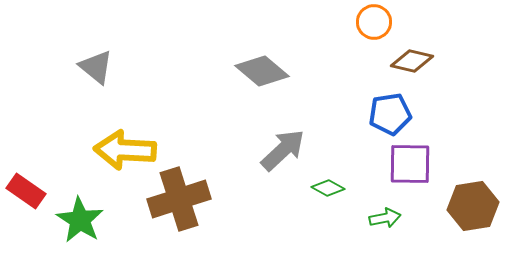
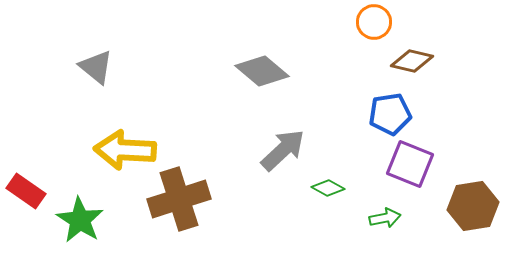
purple square: rotated 21 degrees clockwise
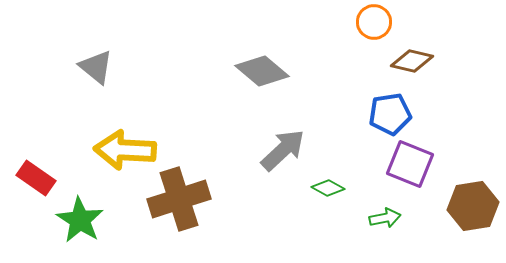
red rectangle: moved 10 px right, 13 px up
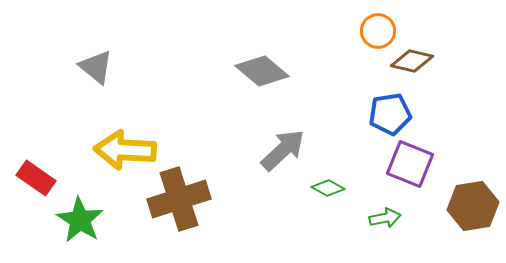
orange circle: moved 4 px right, 9 px down
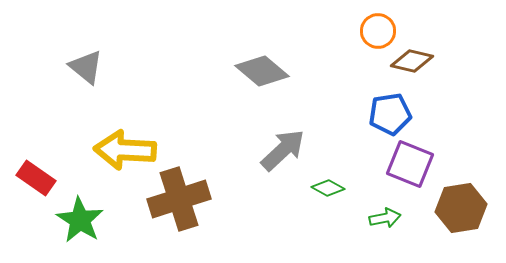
gray triangle: moved 10 px left
brown hexagon: moved 12 px left, 2 px down
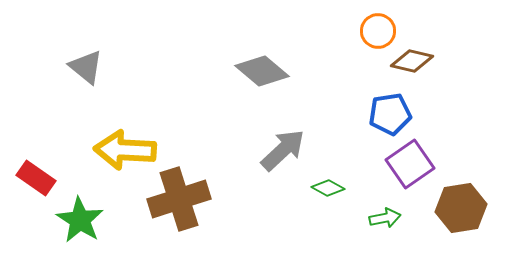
purple square: rotated 33 degrees clockwise
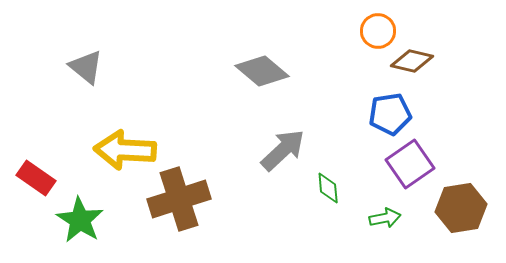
green diamond: rotated 56 degrees clockwise
